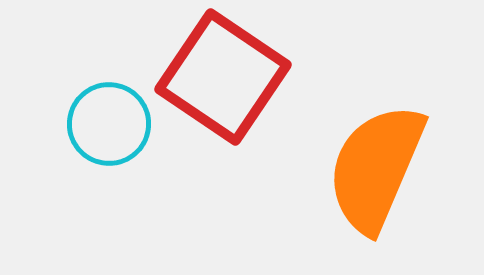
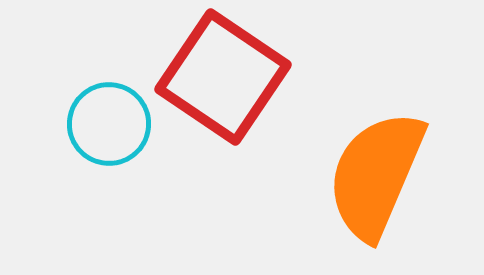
orange semicircle: moved 7 px down
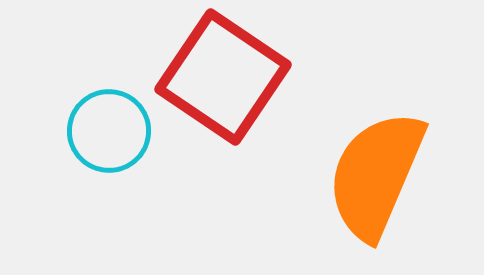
cyan circle: moved 7 px down
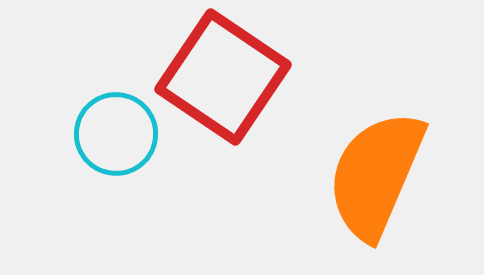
cyan circle: moved 7 px right, 3 px down
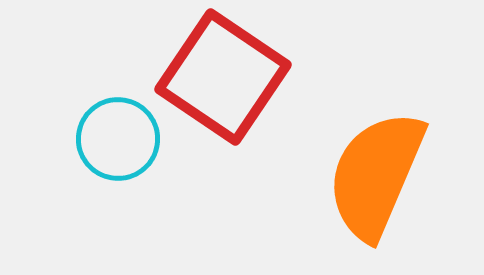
cyan circle: moved 2 px right, 5 px down
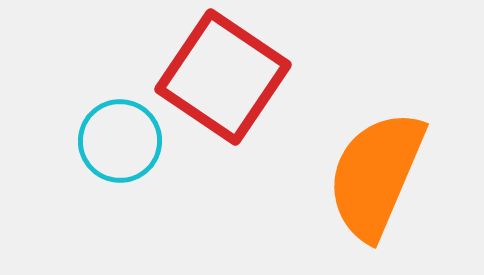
cyan circle: moved 2 px right, 2 px down
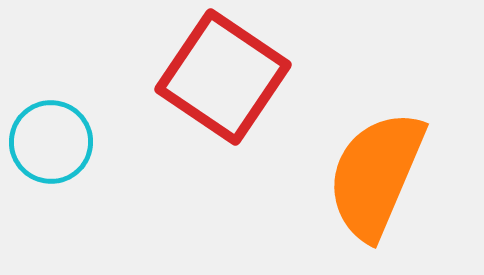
cyan circle: moved 69 px left, 1 px down
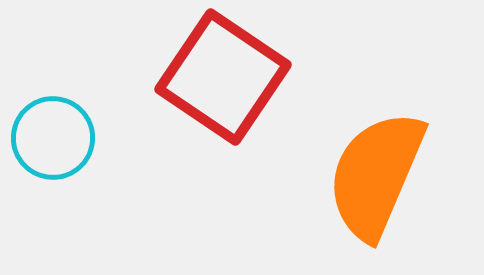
cyan circle: moved 2 px right, 4 px up
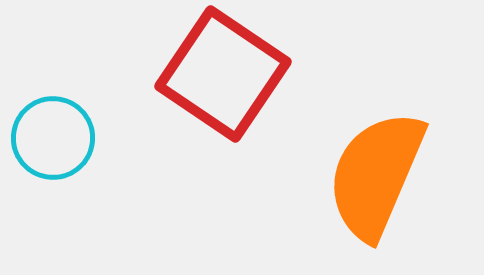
red square: moved 3 px up
